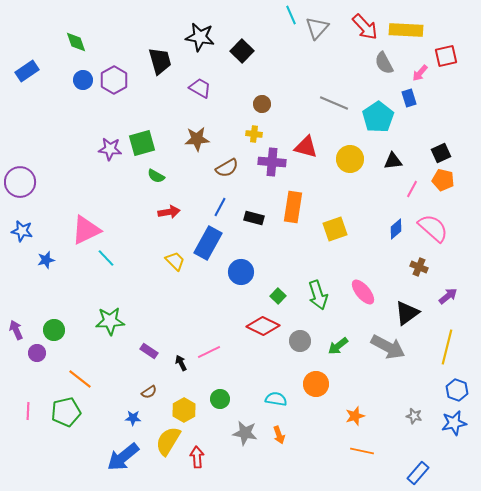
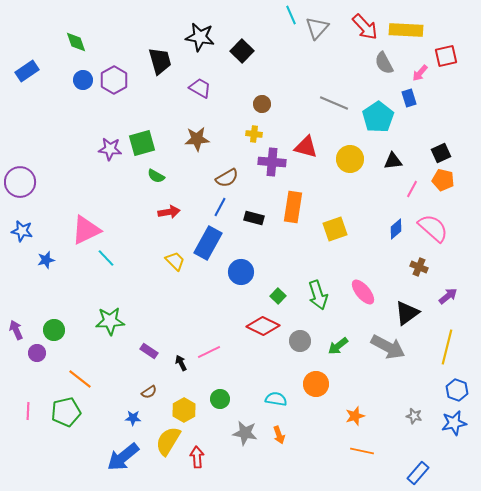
brown semicircle at (227, 168): moved 10 px down
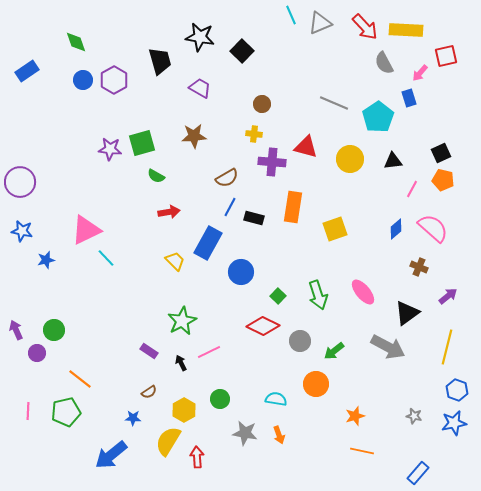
gray triangle at (317, 28): moved 3 px right, 5 px up; rotated 25 degrees clockwise
brown star at (197, 139): moved 3 px left, 3 px up
blue line at (220, 207): moved 10 px right
green star at (110, 321): moved 72 px right; rotated 24 degrees counterclockwise
green arrow at (338, 346): moved 4 px left, 5 px down
blue arrow at (123, 457): moved 12 px left, 2 px up
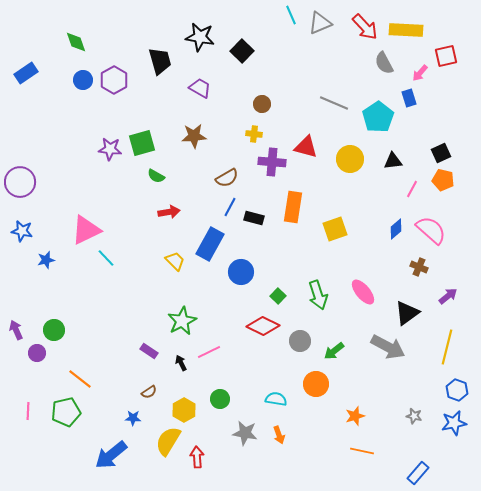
blue rectangle at (27, 71): moved 1 px left, 2 px down
pink semicircle at (433, 228): moved 2 px left, 2 px down
blue rectangle at (208, 243): moved 2 px right, 1 px down
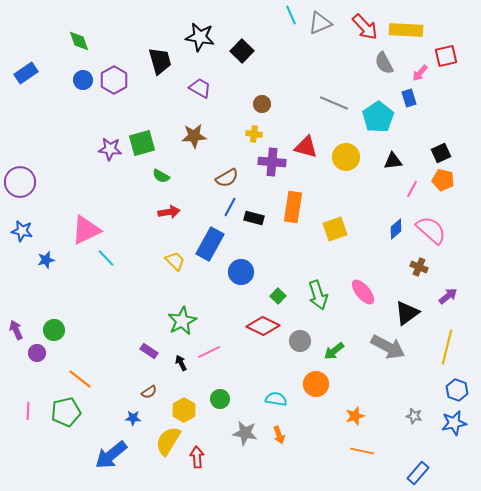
green diamond at (76, 42): moved 3 px right, 1 px up
yellow circle at (350, 159): moved 4 px left, 2 px up
green semicircle at (156, 176): moved 5 px right
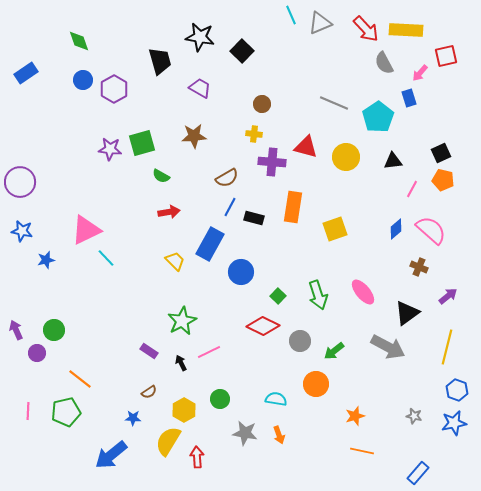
red arrow at (365, 27): moved 1 px right, 2 px down
purple hexagon at (114, 80): moved 9 px down
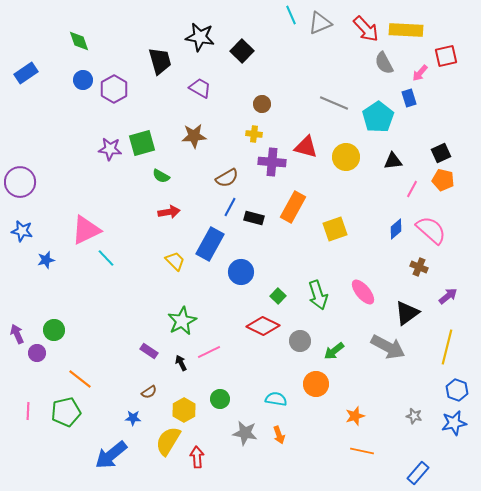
orange rectangle at (293, 207): rotated 20 degrees clockwise
purple arrow at (16, 330): moved 1 px right, 4 px down
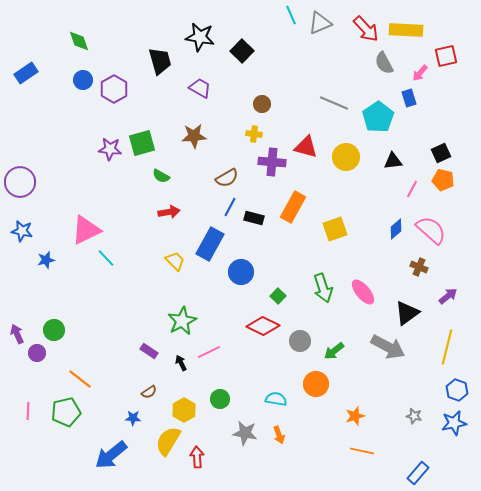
green arrow at (318, 295): moved 5 px right, 7 px up
